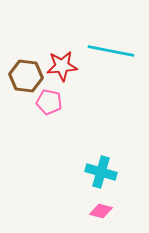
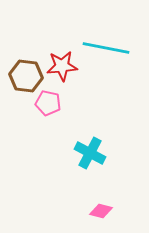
cyan line: moved 5 px left, 3 px up
pink pentagon: moved 1 px left, 1 px down
cyan cross: moved 11 px left, 19 px up; rotated 12 degrees clockwise
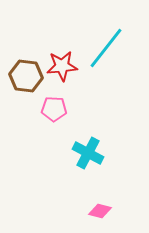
cyan line: rotated 63 degrees counterclockwise
pink pentagon: moved 6 px right, 6 px down; rotated 10 degrees counterclockwise
cyan cross: moved 2 px left
pink diamond: moved 1 px left
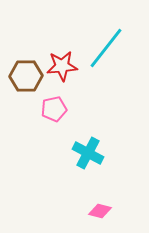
brown hexagon: rotated 8 degrees counterclockwise
pink pentagon: rotated 15 degrees counterclockwise
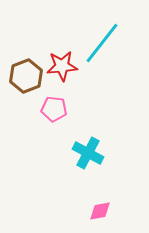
cyan line: moved 4 px left, 5 px up
brown hexagon: rotated 20 degrees counterclockwise
pink pentagon: rotated 20 degrees clockwise
pink diamond: rotated 25 degrees counterclockwise
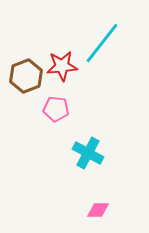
pink pentagon: moved 2 px right
pink diamond: moved 2 px left, 1 px up; rotated 10 degrees clockwise
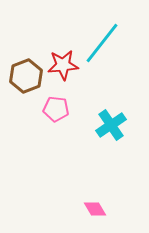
red star: moved 1 px right, 1 px up
cyan cross: moved 23 px right, 28 px up; rotated 28 degrees clockwise
pink diamond: moved 3 px left, 1 px up; rotated 60 degrees clockwise
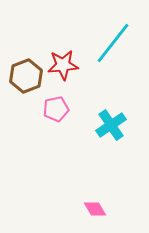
cyan line: moved 11 px right
pink pentagon: rotated 20 degrees counterclockwise
